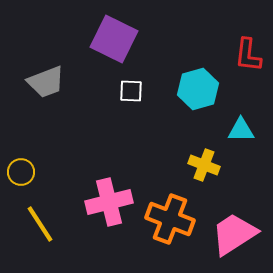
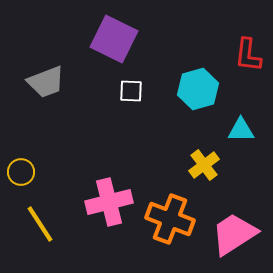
yellow cross: rotated 32 degrees clockwise
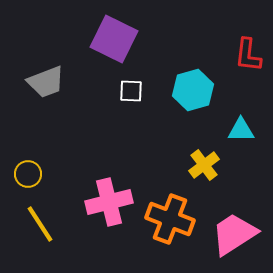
cyan hexagon: moved 5 px left, 1 px down
yellow circle: moved 7 px right, 2 px down
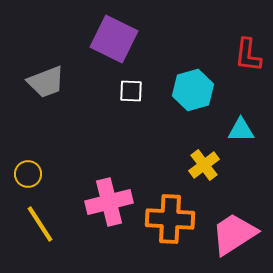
orange cross: rotated 18 degrees counterclockwise
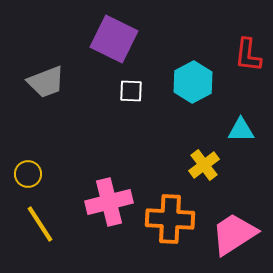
cyan hexagon: moved 8 px up; rotated 12 degrees counterclockwise
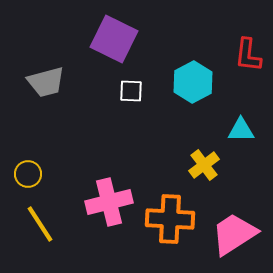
gray trapezoid: rotated 6 degrees clockwise
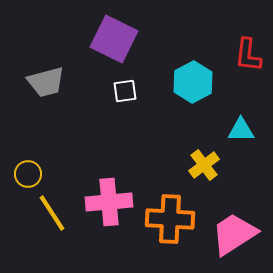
white square: moved 6 px left; rotated 10 degrees counterclockwise
pink cross: rotated 9 degrees clockwise
yellow line: moved 12 px right, 11 px up
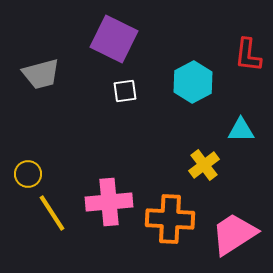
gray trapezoid: moved 5 px left, 8 px up
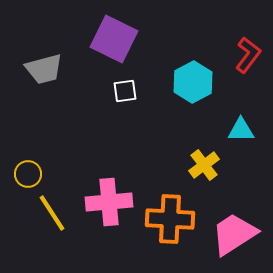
red L-shape: rotated 150 degrees counterclockwise
gray trapezoid: moved 3 px right, 5 px up
